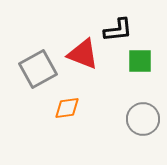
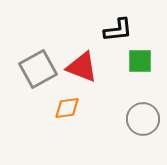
red triangle: moved 1 px left, 13 px down
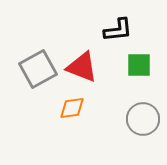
green square: moved 1 px left, 4 px down
orange diamond: moved 5 px right
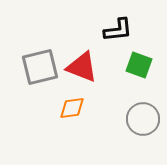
green square: rotated 20 degrees clockwise
gray square: moved 2 px right, 2 px up; rotated 15 degrees clockwise
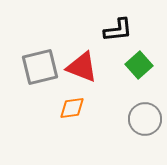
green square: rotated 28 degrees clockwise
gray circle: moved 2 px right
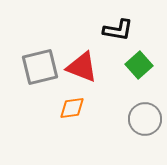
black L-shape: rotated 16 degrees clockwise
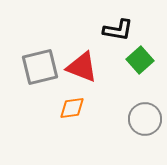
green square: moved 1 px right, 5 px up
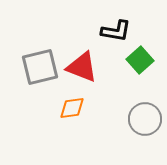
black L-shape: moved 2 px left, 1 px down
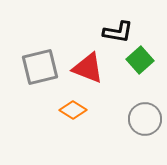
black L-shape: moved 2 px right, 1 px down
red triangle: moved 6 px right, 1 px down
orange diamond: moved 1 px right, 2 px down; rotated 40 degrees clockwise
